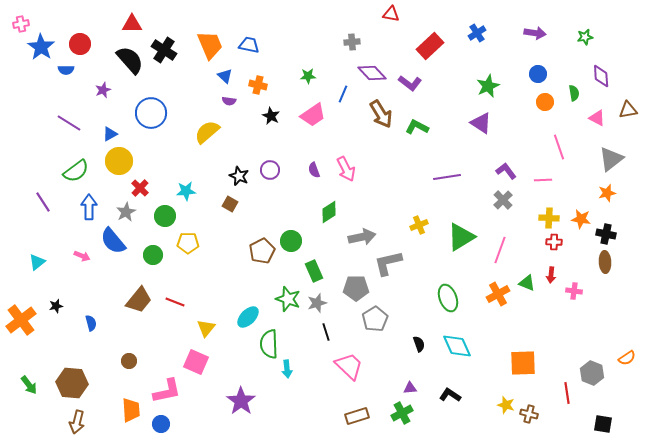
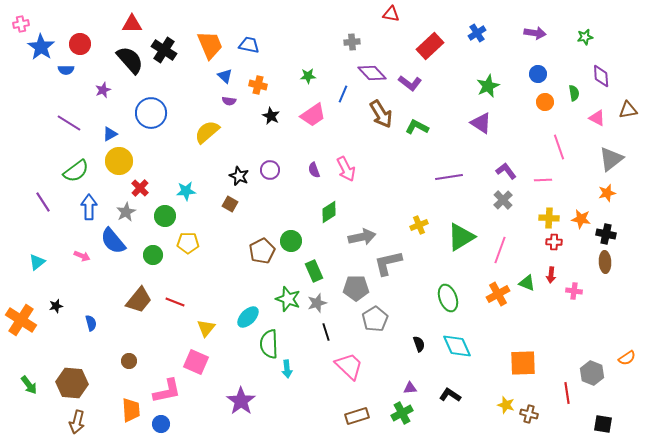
purple line at (447, 177): moved 2 px right
orange cross at (21, 320): rotated 20 degrees counterclockwise
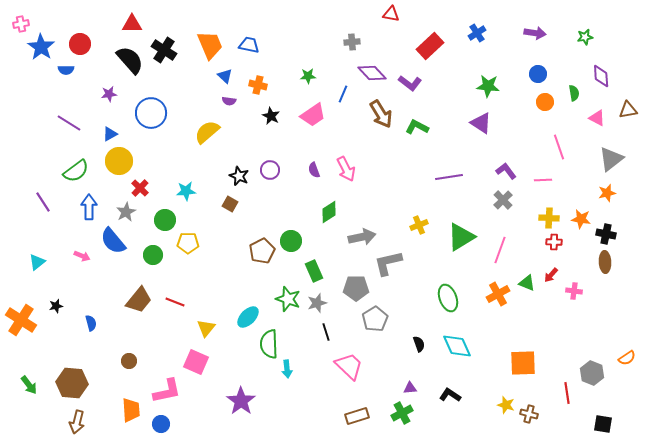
green star at (488, 86): rotated 30 degrees clockwise
purple star at (103, 90): moved 6 px right, 4 px down; rotated 14 degrees clockwise
green circle at (165, 216): moved 4 px down
red arrow at (551, 275): rotated 35 degrees clockwise
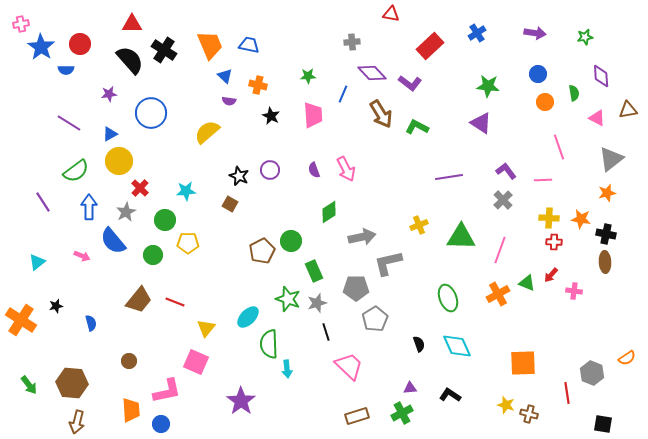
pink trapezoid at (313, 115): rotated 60 degrees counterclockwise
green triangle at (461, 237): rotated 32 degrees clockwise
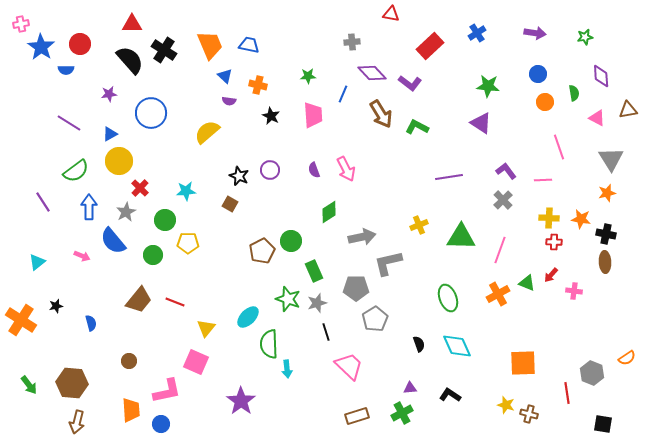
gray triangle at (611, 159): rotated 24 degrees counterclockwise
